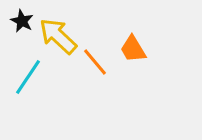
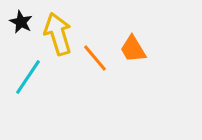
black star: moved 1 px left, 1 px down
yellow arrow: moved 2 px up; rotated 30 degrees clockwise
orange line: moved 4 px up
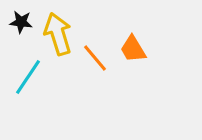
black star: rotated 20 degrees counterclockwise
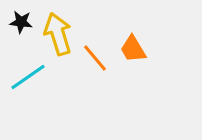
cyan line: rotated 21 degrees clockwise
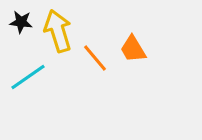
yellow arrow: moved 3 px up
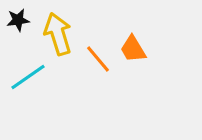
black star: moved 3 px left, 2 px up; rotated 15 degrees counterclockwise
yellow arrow: moved 3 px down
orange line: moved 3 px right, 1 px down
